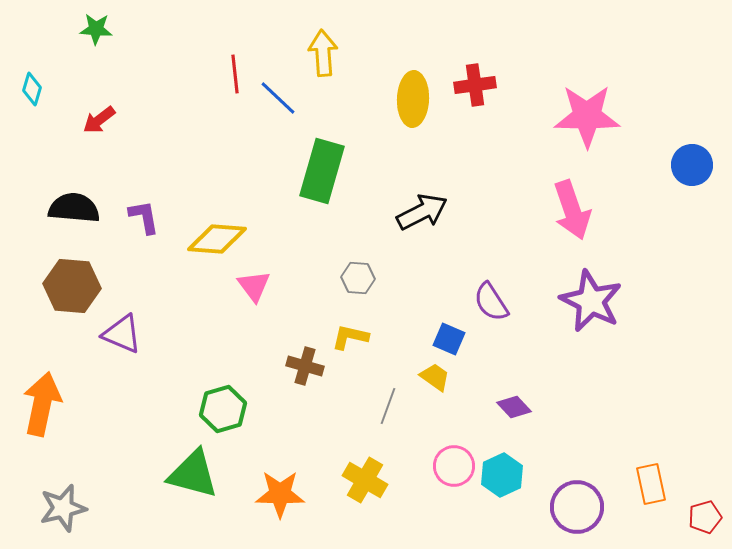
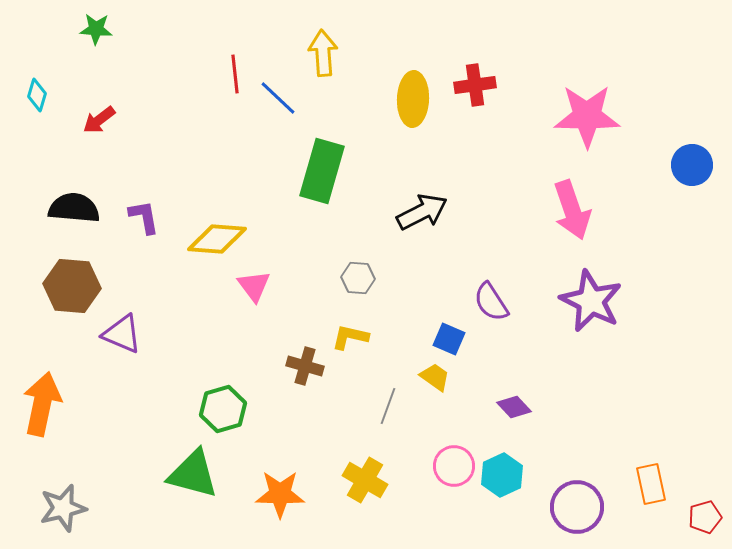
cyan diamond: moved 5 px right, 6 px down
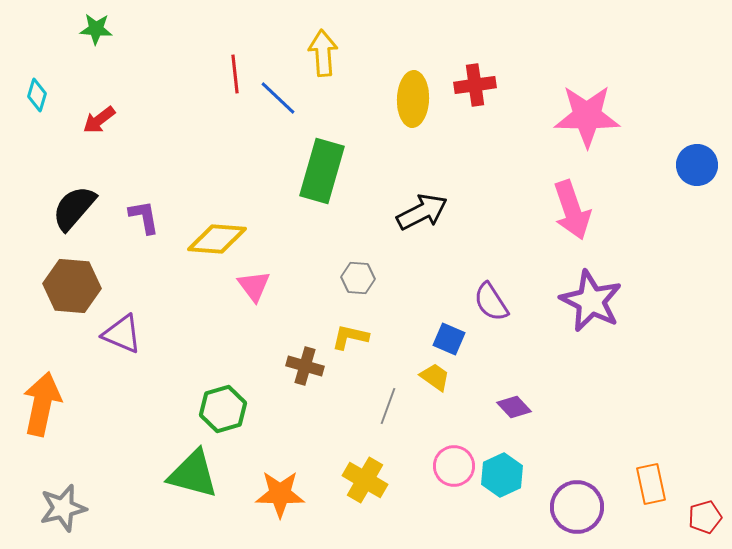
blue circle: moved 5 px right
black semicircle: rotated 54 degrees counterclockwise
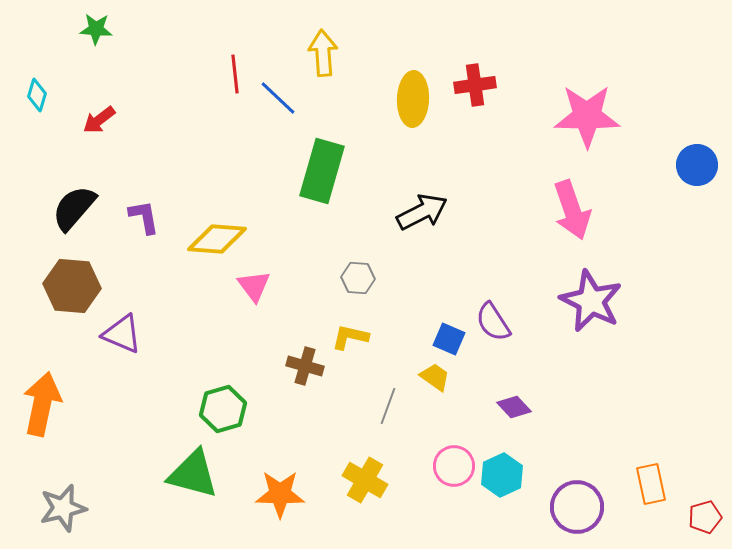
purple semicircle: moved 2 px right, 20 px down
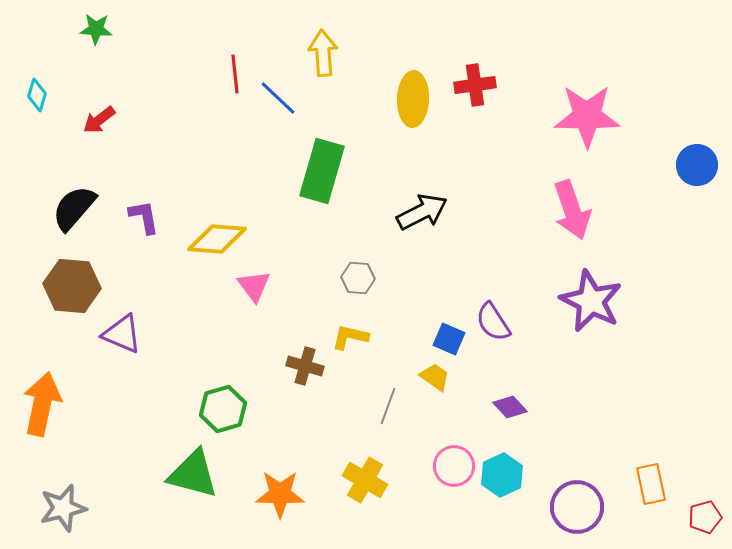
purple diamond: moved 4 px left
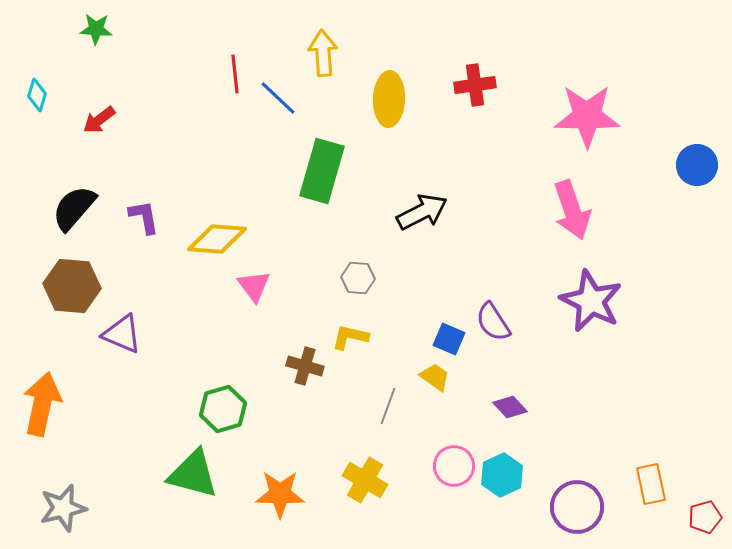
yellow ellipse: moved 24 px left
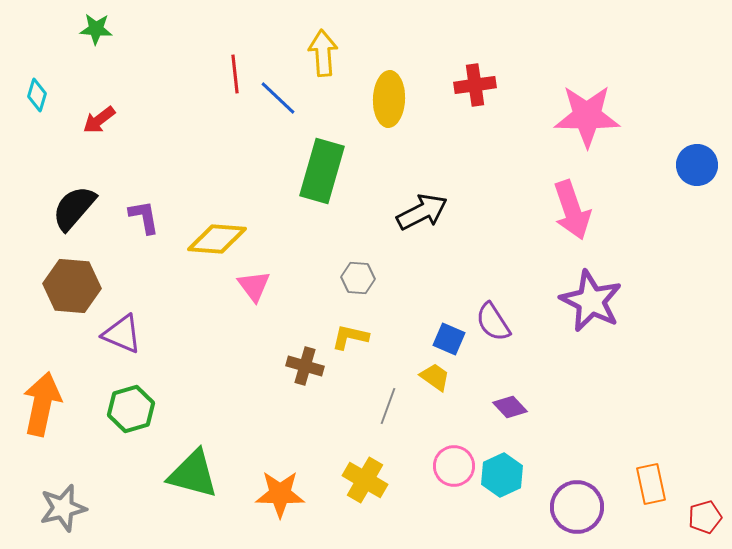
green hexagon: moved 92 px left
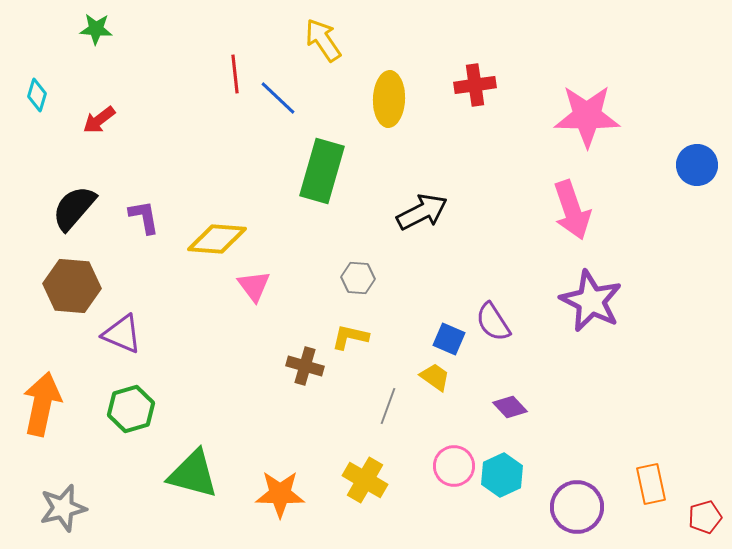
yellow arrow: moved 13 px up; rotated 30 degrees counterclockwise
